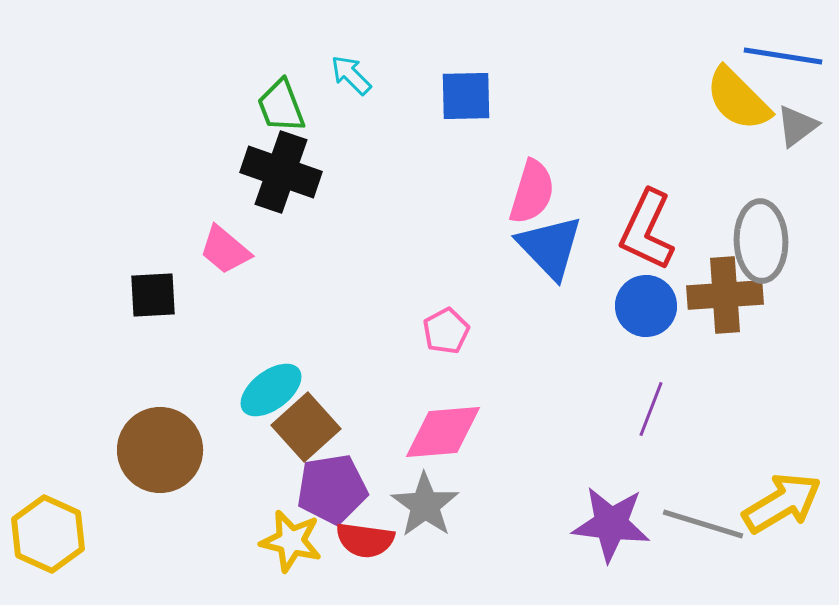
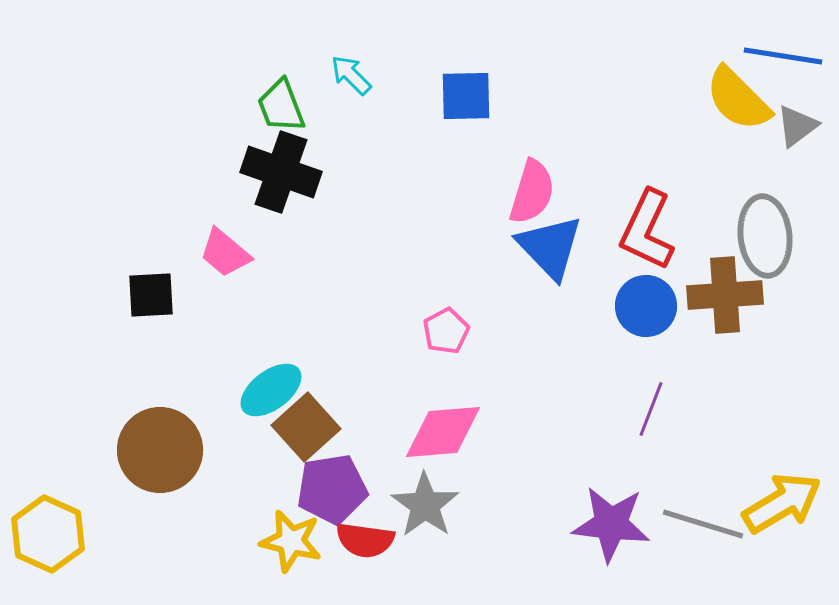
gray ellipse: moved 4 px right, 5 px up; rotated 4 degrees counterclockwise
pink trapezoid: moved 3 px down
black square: moved 2 px left
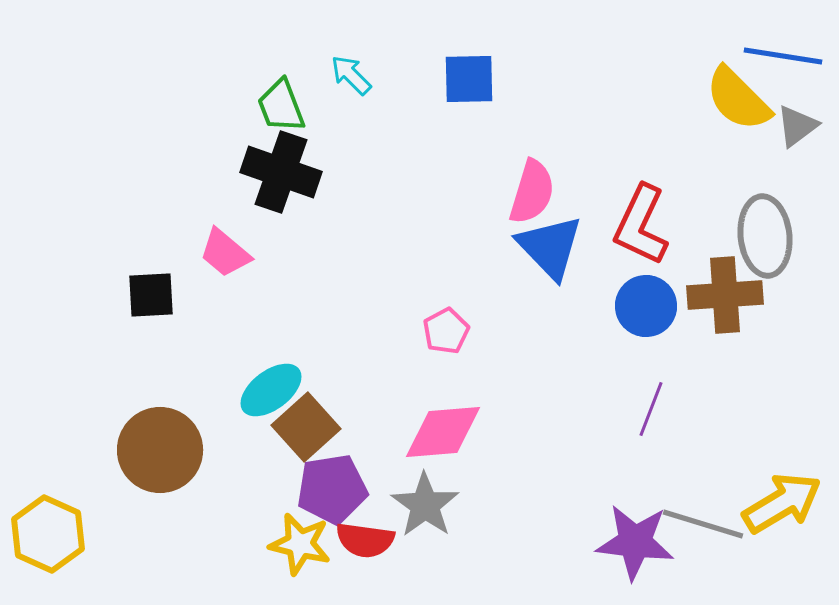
blue square: moved 3 px right, 17 px up
red L-shape: moved 6 px left, 5 px up
purple star: moved 24 px right, 18 px down
yellow star: moved 9 px right, 3 px down
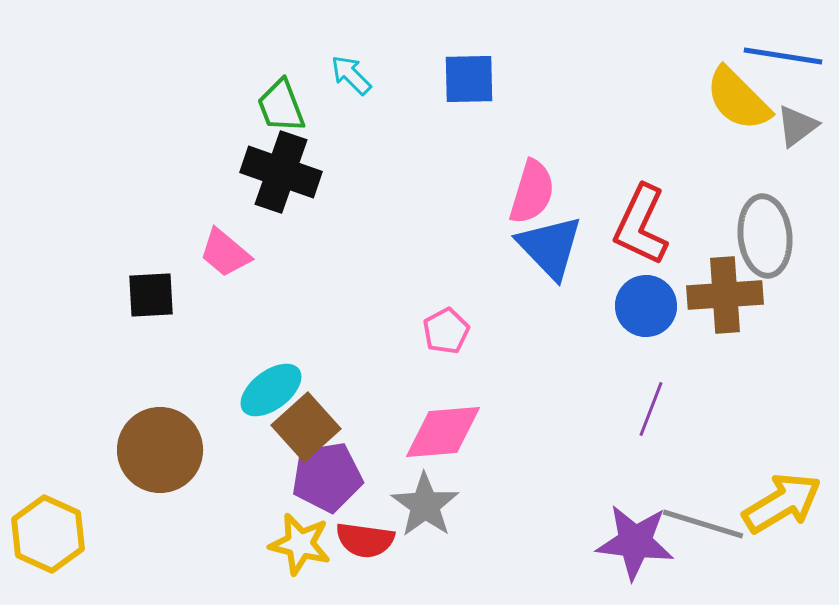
purple pentagon: moved 5 px left, 12 px up
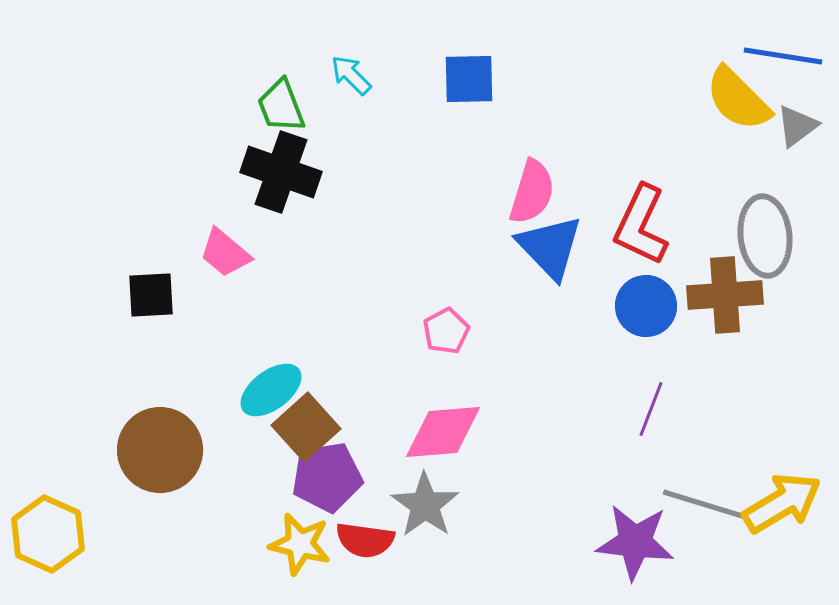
gray line: moved 20 px up
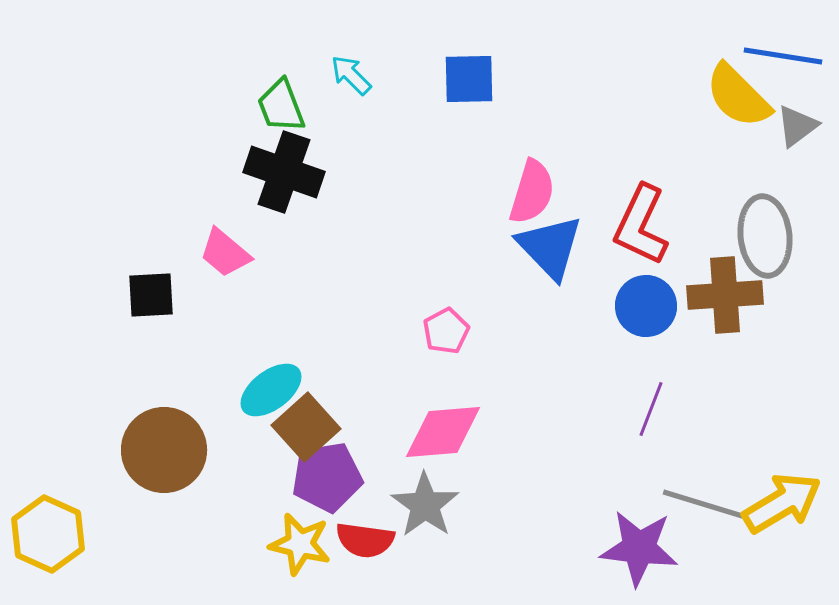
yellow semicircle: moved 3 px up
black cross: moved 3 px right
brown circle: moved 4 px right
purple star: moved 4 px right, 6 px down
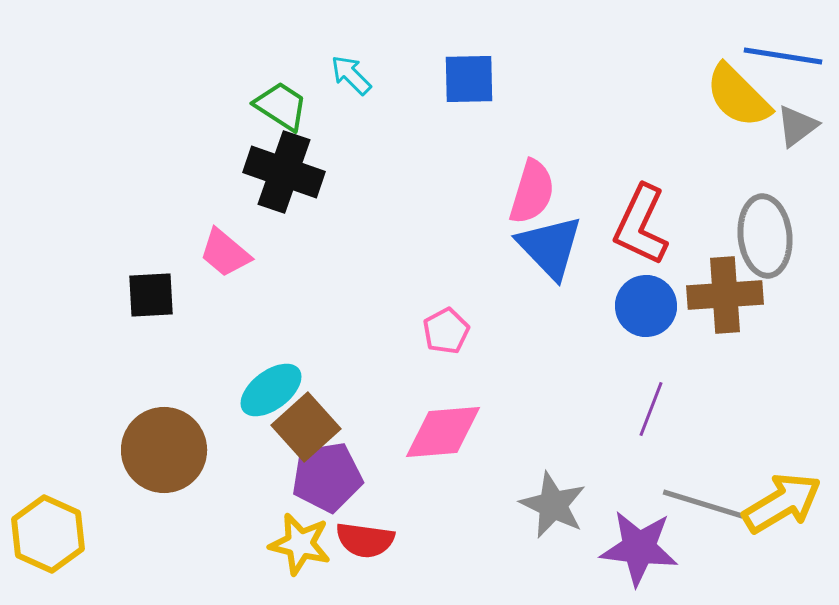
green trapezoid: rotated 144 degrees clockwise
gray star: moved 128 px right; rotated 10 degrees counterclockwise
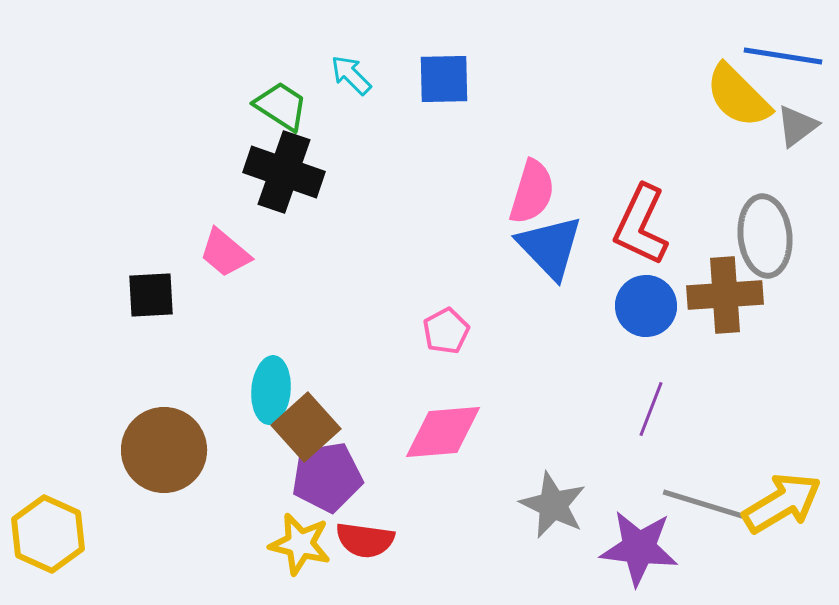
blue square: moved 25 px left
cyan ellipse: rotated 48 degrees counterclockwise
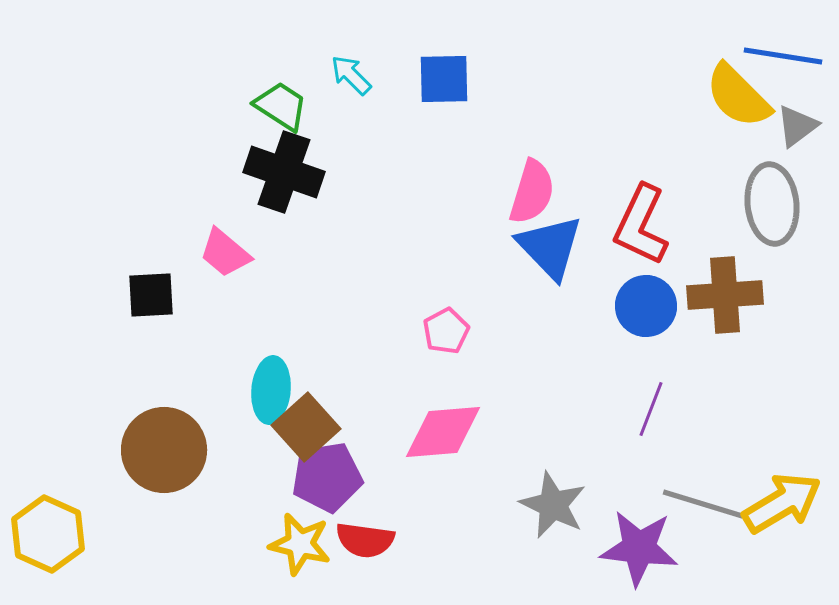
gray ellipse: moved 7 px right, 32 px up
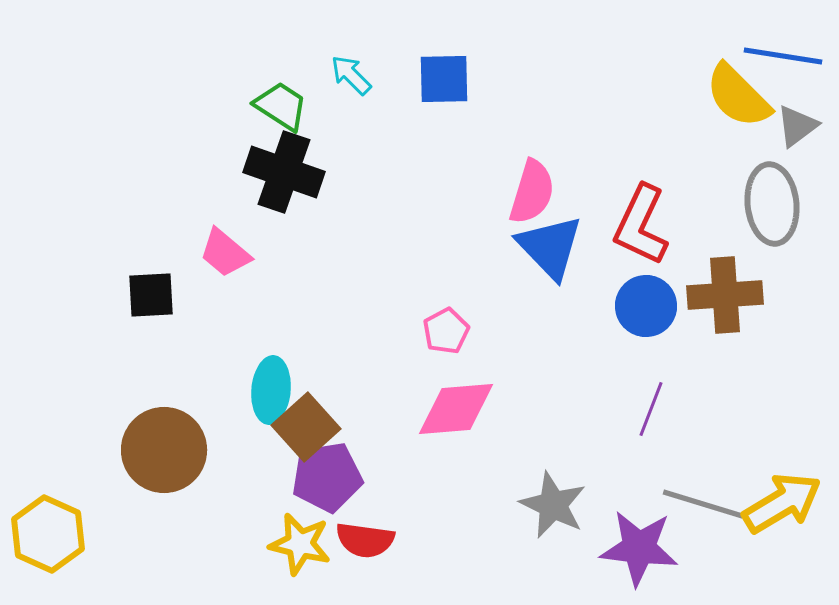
pink diamond: moved 13 px right, 23 px up
